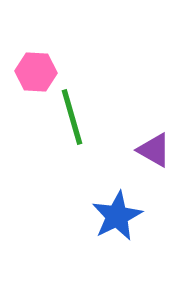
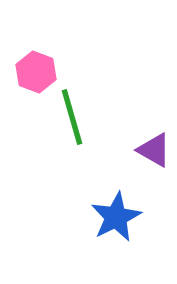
pink hexagon: rotated 18 degrees clockwise
blue star: moved 1 px left, 1 px down
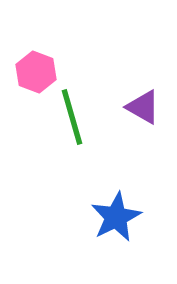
purple triangle: moved 11 px left, 43 px up
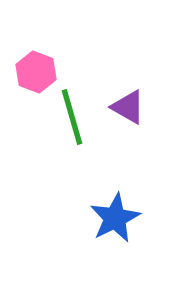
purple triangle: moved 15 px left
blue star: moved 1 px left, 1 px down
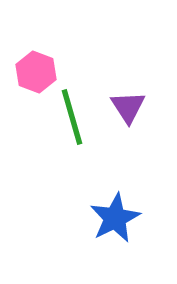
purple triangle: rotated 27 degrees clockwise
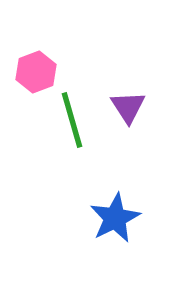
pink hexagon: rotated 18 degrees clockwise
green line: moved 3 px down
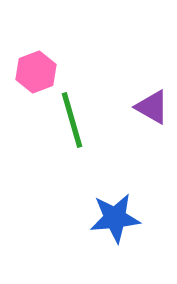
purple triangle: moved 24 px right; rotated 27 degrees counterclockwise
blue star: rotated 21 degrees clockwise
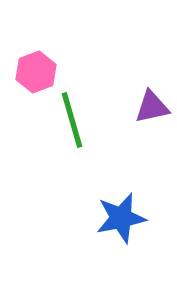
purple triangle: rotated 42 degrees counterclockwise
blue star: moved 6 px right; rotated 6 degrees counterclockwise
